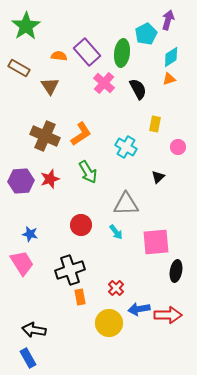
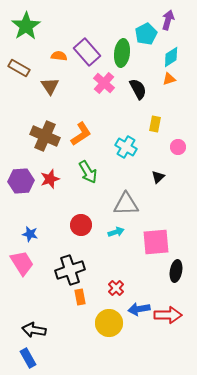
cyan arrow: rotated 70 degrees counterclockwise
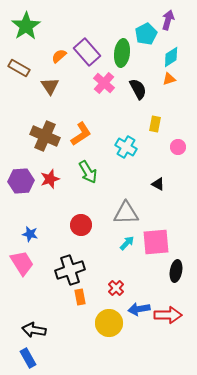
orange semicircle: rotated 49 degrees counterclockwise
black triangle: moved 7 px down; rotated 48 degrees counterclockwise
gray triangle: moved 9 px down
cyan arrow: moved 11 px right, 11 px down; rotated 28 degrees counterclockwise
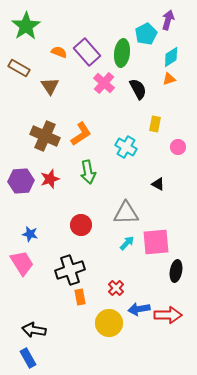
orange semicircle: moved 4 px up; rotated 63 degrees clockwise
green arrow: rotated 20 degrees clockwise
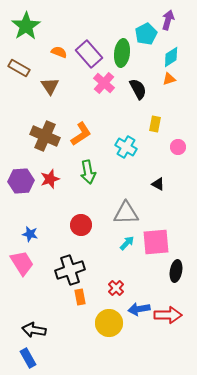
purple rectangle: moved 2 px right, 2 px down
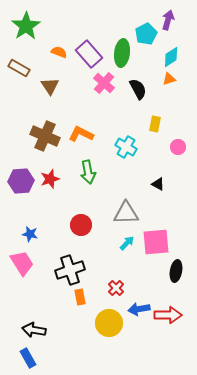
orange L-shape: rotated 120 degrees counterclockwise
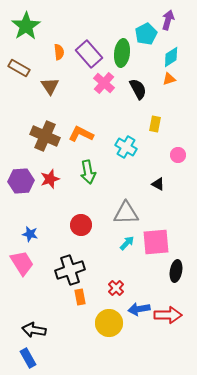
orange semicircle: rotated 63 degrees clockwise
pink circle: moved 8 px down
